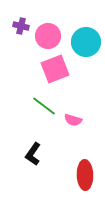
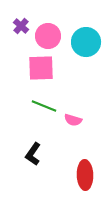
purple cross: rotated 28 degrees clockwise
pink square: moved 14 px left, 1 px up; rotated 20 degrees clockwise
green line: rotated 15 degrees counterclockwise
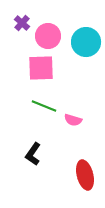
purple cross: moved 1 px right, 3 px up
red ellipse: rotated 12 degrees counterclockwise
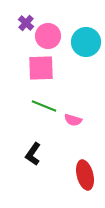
purple cross: moved 4 px right
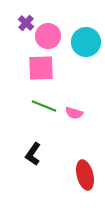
pink semicircle: moved 1 px right, 7 px up
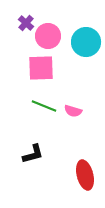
pink semicircle: moved 1 px left, 2 px up
black L-shape: rotated 140 degrees counterclockwise
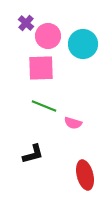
cyan circle: moved 3 px left, 2 px down
pink semicircle: moved 12 px down
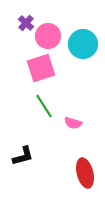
pink square: rotated 16 degrees counterclockwise
green line: rotated 35 degrees clockwise
black L-shape: moved 10 px left, 2 px down
red ellipse: moved 2 px up
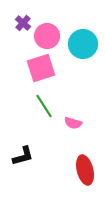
purple cross: moved 3 px left
pink circle: moved 1 px left
red ellipse: moved 3 px up
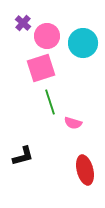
cyan circle: moved 1 px up
green line: moved 6 px right, 4 px up; rotated 15 degrees clockwise
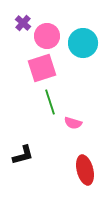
pink square: moved 1 px right
black L-shape: moved 1 px up
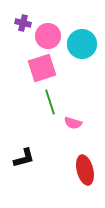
purple cross: rotated 28 degrees counterclockwise
pink circle: moved 1 px right
cyan circle: moved 1 px left, 1 px down
black L-shape: moved 1 px right, 3 px down
